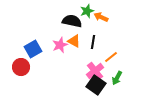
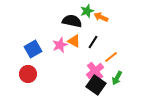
black line: rotated 24 degrees clockwise
red circle: moved 7 px right, 7 px down
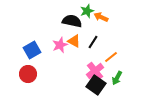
blue square: moved 1 px left, 1 px down
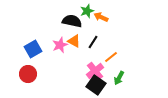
blue square: moved 1 px right, 1 px up
green arrow: moved 2 px right
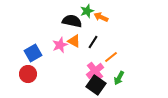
blue square: moved 4 px down
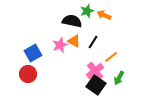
orange arrow: moved 3 px right, 2 px up
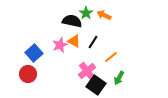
green star: moved 1 px left, 2 px down; rotated 16 degrees counterclockwise
blue square: moved 1 px right; rotated 12 degrees counterclockwise
pink cross: moved 8 px left
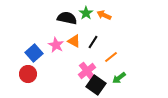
black semicircle: moved 5 px left, 3 px up
pink star: moved 4 px left; rotated 21 degrees counterclockwise
green arrow: rotated 24 degrees clockwise
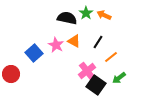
black line: moved 5 px right
red circle: moved 17 px left
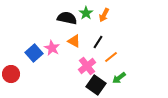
orange arrow: rotated 88 degrees counterclockwise
pink star: moved 4 px left, 3 px down
pink cross: moved 5 px up
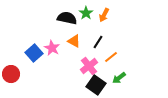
pink cross: moved 2 px right
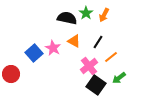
pink star: moved 1 px right
